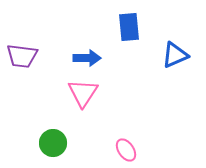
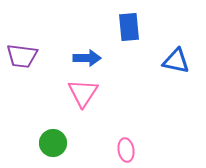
blue triangle: moved 1 px right, 6 px down; rotated 36 degrees clockwise
pink ellipse: rotated 25 degrees clockwise
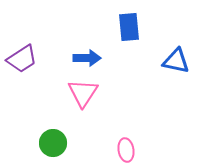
purple trapezoid: moved 3 px down; rotated 40 degrees counterclockwise
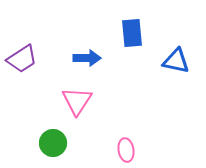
blue rectangle: moved 3 px right, 6 px down
pink triangle: moved 6 px left, 8 px down
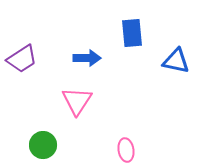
green circle: moved 10 px left, 2 px down
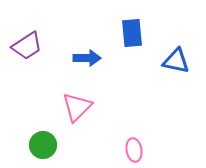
purple trapezoid: moved 5 px right, 13 px up
pink triangle: moved 6 px down; rotated 12 degrees clockwise
pink ellipse: moved 8 px right
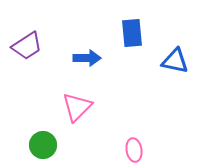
blue triangle: moved 1 px left
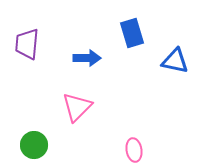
blue rectangle: rotated 12 degrees counterclockwise
purple trapezoid: moved 2 px up; rotated 128 degrees clockwise
green circle: moved 9 px left
